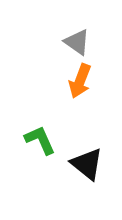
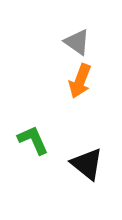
green L-shape: moved 7 px left
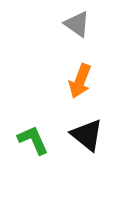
gray triangle: moved 18 px up
black triangle: moved 29 px up
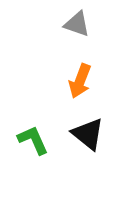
gray triangle: rotated 16 degrees counterclockwise
black triangle: moved 1 px right, 1 px up
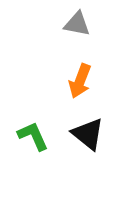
gray triangle: rotated 8 degrees counterclockwise
green L-shape: moved 4 px up
